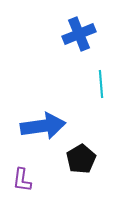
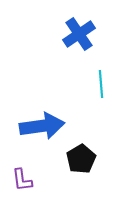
blue cross: rotated 12 degrees counterclockwise
blue arrow: moved 1 px left
purple L-shape: rotated 15 degrees counterclockwise
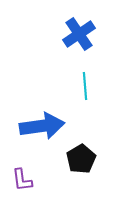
cyan line: moved 16 px left, 2 px down
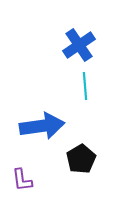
blue cross: moved 11 px down
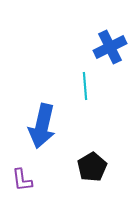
blue cross: moved 31 px right, 2 px down; rotated 8 degrees clockwise
blue arrow: rotated 111 degrees clockwise
black pentagon: moved 11 px right, 8 px down
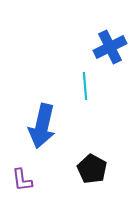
black pentagon: moved 2 px down; rotated 12 degrees counterclockwise
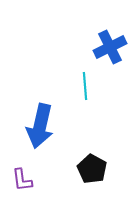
blue arrow: moved 2 px left
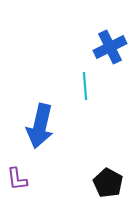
black pentagon: moved 16 px right, 14 px down
purple L-shape: moved 5 px left, 1 px up
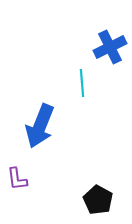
cyan line: moved 3 px left, 3 px up
blue arrow: rotated 9 degrees clockwise
black pentagon: moved 10 px left, 17 px down
